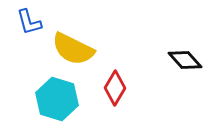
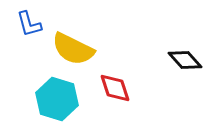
blue L-shape: moved 2 px down
red diamond: rotated 48 degrees counterclockwise
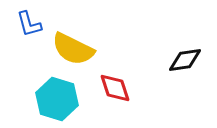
black diamond: rotated 56 degrees counterclockwise
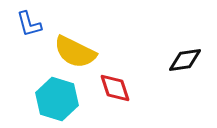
yellow semicircle: moved 2 px right, 3 px down
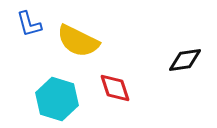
yellow semicircle: moved 3 px right, 11 px up
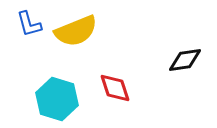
yellow semicircle: moved 2 px left, 10 px up; rotated 48 degrees counterclockwise
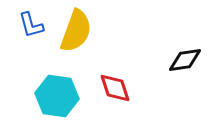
blue L-shape: moved 2 px right, 1 px down
yellow semicircle: rotated 48 degrees counterclockwise
cyan hexagon: moved 3 px up; rotated 9 degrees counterclockwise
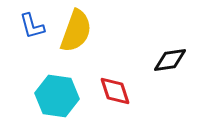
blue L-shape: moved 1 px right, 1 px down
black diamond: moved 15 px left
red diamond: moved 3 px down
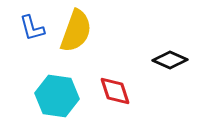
blue L-shape: moved 2 px down
black diamond: rotated 32 degrees clockwise
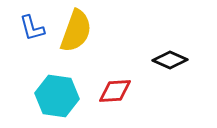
red diamond: rotated 76 degrees counterclockwise
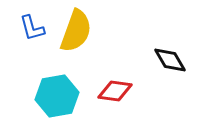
black diamond: rotated 36 degrees clockwise
red diamond: rotated 12 degrees clockwise
cyan hexagon: rotated 18 degrees counterclockwise
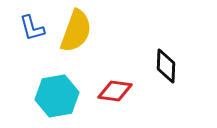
black diamond: moved 4 px left, 6 px down; rotated 32 degrees clockwise
